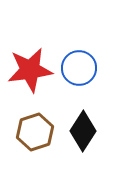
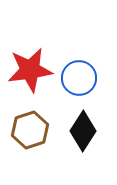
blue circle: moved 10 px down
brown hexagon: moved 5 px left, 2 px up
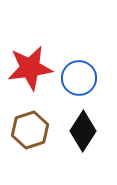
red star: moved 2 px up
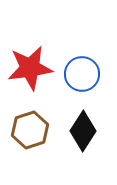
blue circle: moved 3 px right, 4 px up
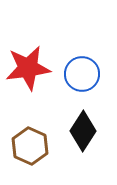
red star: moved 2 px left
brown hexagon: moved 16 px down; rotated 18 degrees counterclockwise
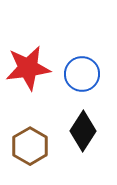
brown hexagon: rotated 6 degrees clockwise
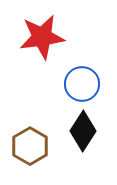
red star: moved 14 px right, 31 px up
blue circle: moved 10 px down
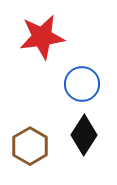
black diamond: moved 1 px right, 4 px down
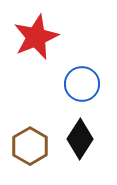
red star: moved 6 px left; rotated 15 degrees counterclockwise
black diamond: moved 4 px left, 4 px down
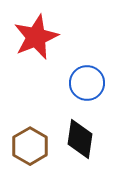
blue circle: moved 5 px right, 1 px up
black diamond: rotated 24 degrees counterclockwise
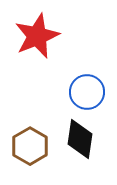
red star: moved 1 px right, 1 px up
blue circle: moved 9 px down
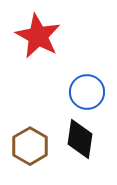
red star: moved 1 px right; rotated 21 degrees counterclockwise
